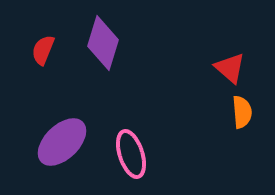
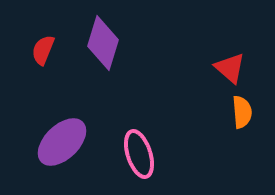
pink ellipse: moved 8 px right
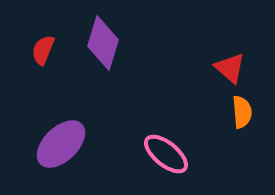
purple ellipse: moved 1 px left, 2 px down
pink ellipse: moved 27 px right; rotated 33 degrees counterclockwise
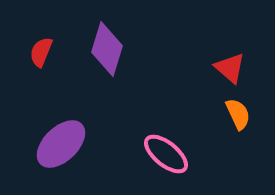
purple diamond: moved 4 px right, 6 px down
red semicircle: moved 2 px left, 2 px down
orange semicircle: moved 4 px left, 2 px down; rotated 20 degrees counterclockwise
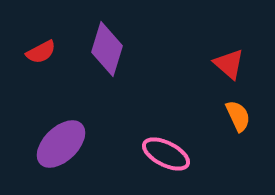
red semicircle: rotated 140 degrees counterclockwise
red triangle: moved 1 px left, 4 px up
orange semicircle: moved 2 px down
pink ellipse: rotated 12 degrees counterclockwise
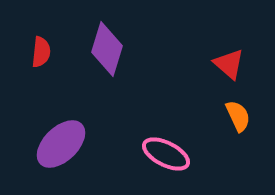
red semicircle: rotated 56 degrees counterclockwise
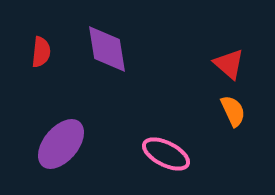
purple diamond: rotated 26 degrees counterclockwise
orange semicircle: moved 5 px left, 5 px up
purple ellipse: rotated 6 degrees counterclockwise
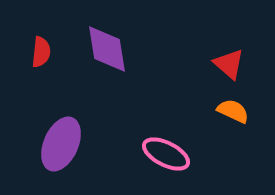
orange semicircle: rotated 40 degrees counterclockwise
purple ellipse: rotated 16 degrees counterclockwise
